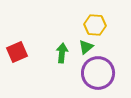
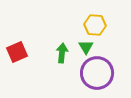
green triangle: rotated 21 degrees counterclockwise
purple circle: moved 1 px left
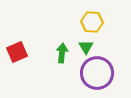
yellow hexagon: moved 3 px left, 3 px up
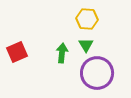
yellow hexagon: moved 5 px left, 3 px up
green triangle: moved 2 px up
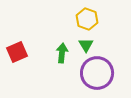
yellow hexagon: rotated 15 degrees clockwise
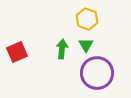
green arrow: moved 4 px up
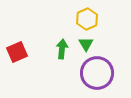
yellow hexagon: rotated 15 degrees clockwise
green triangle: moved 1 px up
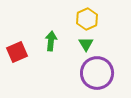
green arrow: moved 11 px left, 8 px up
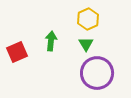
yellow hexagon: moved 1 px right
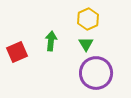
purple circle: moved 1 px left
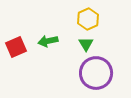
green arrow: moved 3 px left; rotated 108 degrees counterclockwise
red square: moved 1 px left, 5 px up
